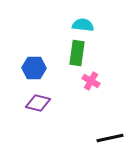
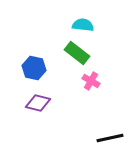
green rectangle: rotated 60 degrees counterclockwise
blue hexagon: rotated 10 degrees clockwise
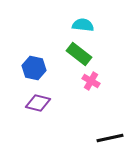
green rectangle: moved 2 px right, 1 px down
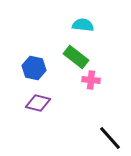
green rectangle: moved 3 px left, 3 px down
pink cross: moved 1 px up; rotated 24 degrees counterclockwise
black line: rotated 60 degrees clockwise
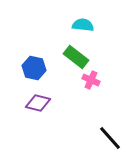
pink cross: rotated 18 degrees clockwise
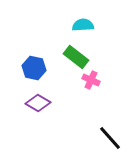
cyan semicircle: rotated 10 degrees counterclockwise
purple diamond: rotated 15 degrees clockwise
